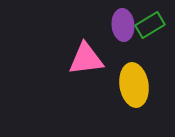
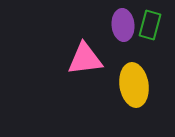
green rectangle: rotated 44 degrees counterclockwise
pink triangle: moved 1 px left
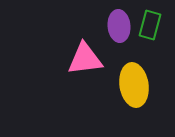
purple ellipse: moved 4 px left, 1 px down
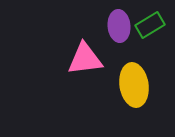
green rectangle: rotated 44 degrees clockwise
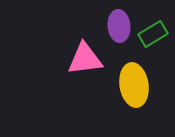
green rectangle: moved 3 px right, 9 px down
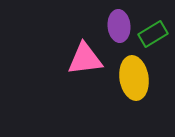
yellow ellipse: moved 7 px up
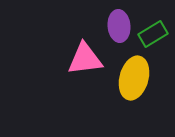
yellow ellipse: rotated 24 degrees clockwise
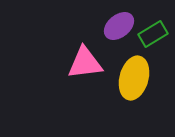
purple ellipse: rotated 56 degrees clockwise
pink triangle: moved 4 px down
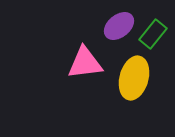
green rectangle: rotated 20 degrees counterclockwise
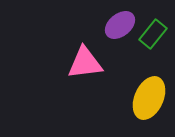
purple ellipse: moved 1 px right, 1 px up
yellow ellipse: moved 15 px right, 20 px down; rotated 9 degrees clockwise
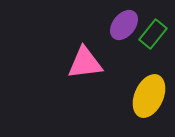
purple ellipse: moved 4 px right; rotated 12 degrees counterclockwise
yellow ellipse: moved 2 px up
